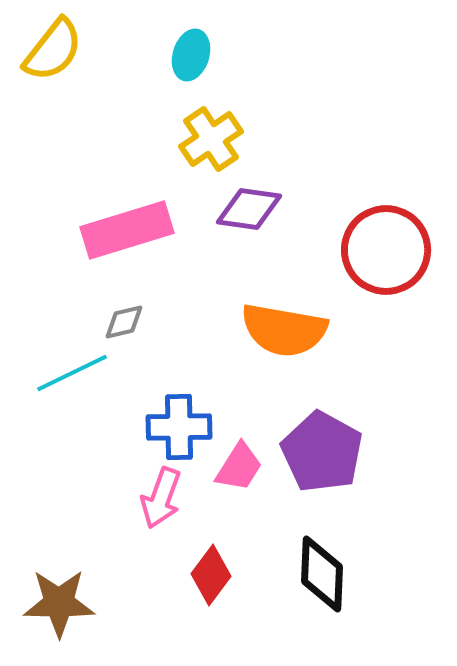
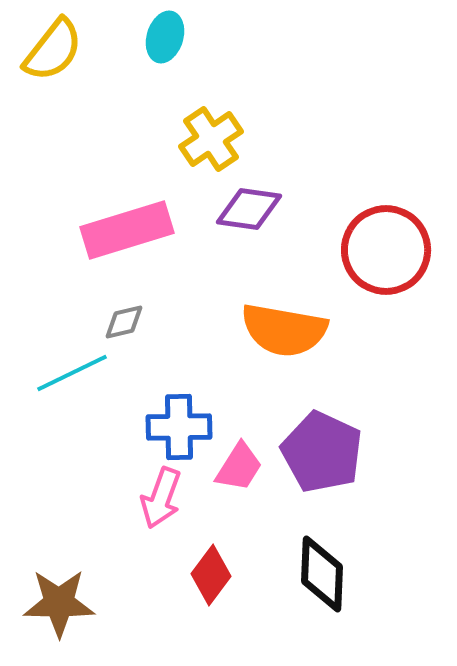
cyan ellipse: moved 26 px left, 18 px up
purple pentagon: rotated 4 degrees counterclockwise
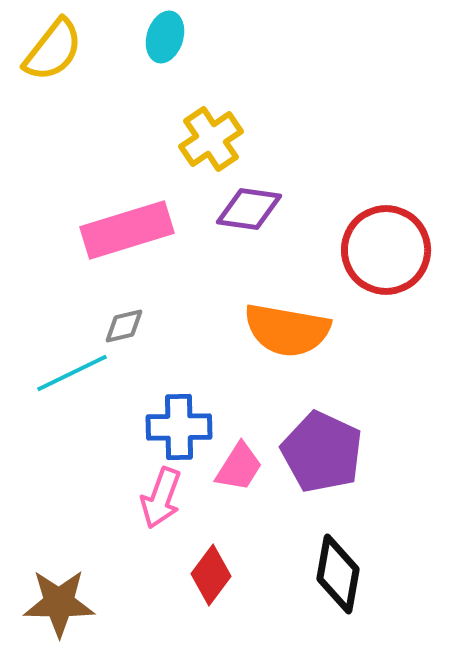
gray diamond: moved 4 px down
orange semicircle: moved 3 px right
black diamond: moved 16 px right; rotated 8 degrees clockwise
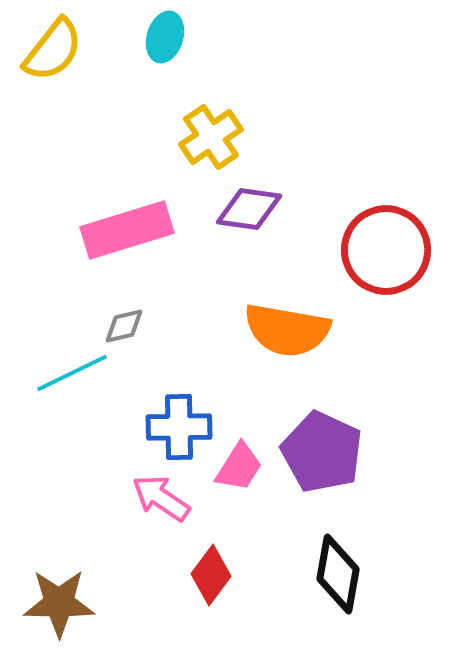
yellow cross: moved 2 px up
pink arrow: rotated 104 degrees clockwise
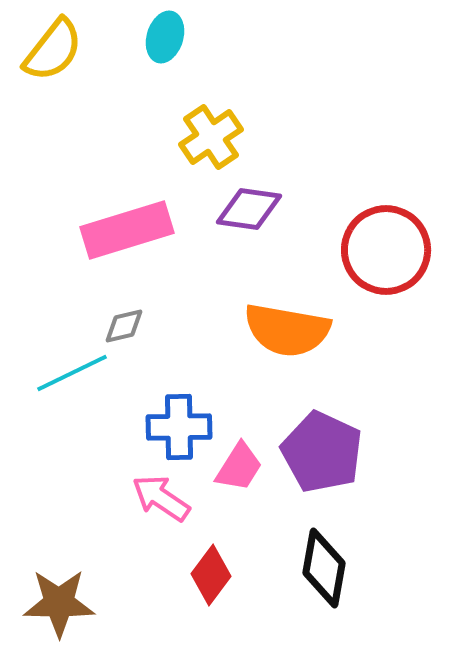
black diamond: moved 14 px left, 6 px up
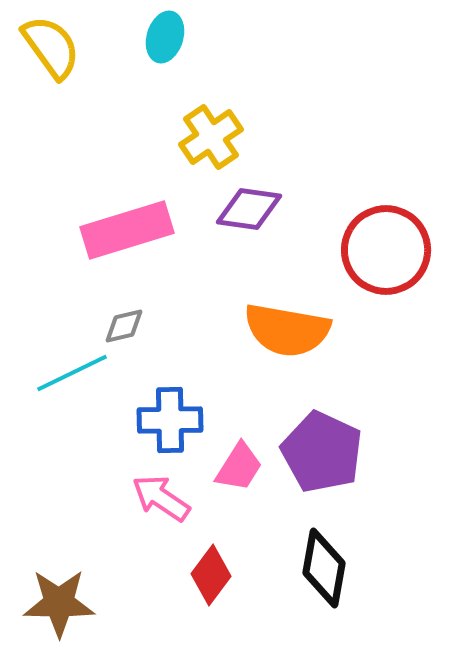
yellow semicircle: moved 2 px left, 3 px up; rotated 74 degrees counterclockwise
blue cross: moved 9 px left, 7 px up
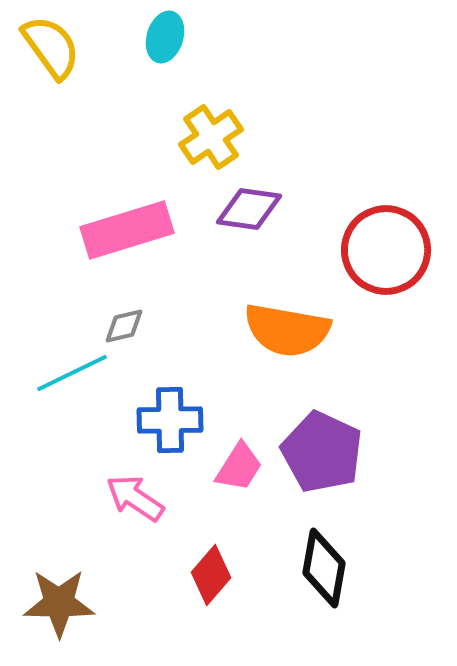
pink arrow: moved 26 px left
red diamond: rotated 4 degrees clockwise
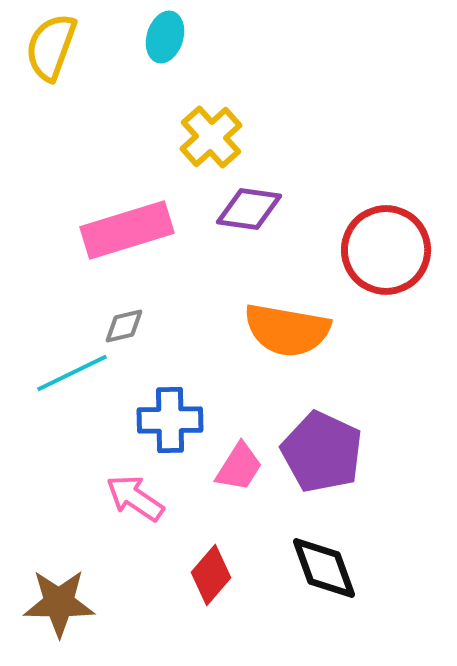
yellow semicircle: rotated 124 degrees counterclockwise
yellow cross: rotated 8 degrees counterclockwise
black diamond: rotated 30 degrees counterclockwise
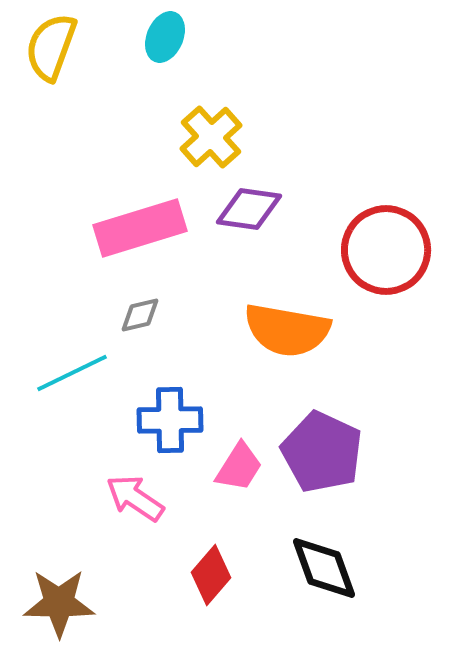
cyan ellipse: rotated 6 degrees clockwise
pink rectangle: moved 13 px right, 2 px up
gray diamond: moved 16 px right, 11 px up
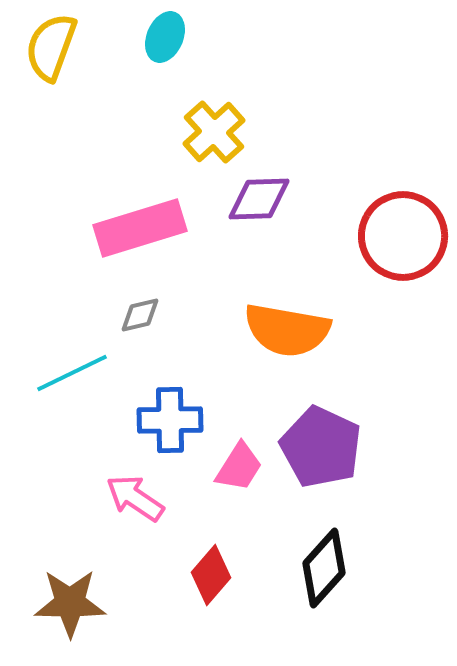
yellow cross: moved 3 px right, 5 px up
purple diamond: moved 10 px right, 10 px up; rotated 10 degrees counterclockwise
red circle: moved 17 px right, 14 px up
purple pentagon: moved 1 px left, 5 px up
black diamond: rotated 62 degrees clockwise
brown star: moved 11 px right
